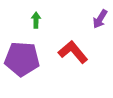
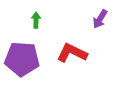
red L-shape: moved 1 px left, 1 px down; rotated 24 degrees counterclockwise
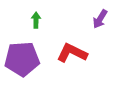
purple pentagon: rotated 8 degrees counterclockwise
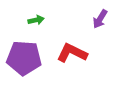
green arrow: rotated 77 degrees clockwise
purple pentagon: moved 2 px right, 1 px up; rotated 8 degrees clockwise
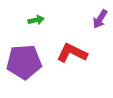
purple pentagon: moved 4 px down; rotated 8 degrees counterclockwise
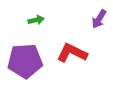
purple arrow: moved 1 px left
purple pentagon: moved 1 px right, 1 px up
